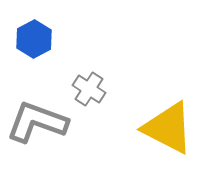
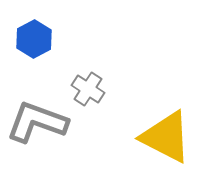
gray cross: moved 1 px left
yellow triangle: moved 2 px left, 9 px down
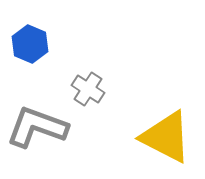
blue hexagon: moved 4 px left, 5 px down; rotated 9 degrees counterclockwise
gray L-shape: moved 5 px down
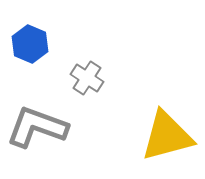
gray cross: moved 1 px left, 11 px up
yellow triangle: moved 1 px right, 1 px up; rotated 42 degrees counterclockwise
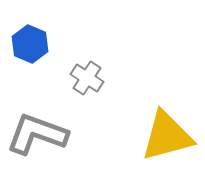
gray L-shape: moved 7 px down
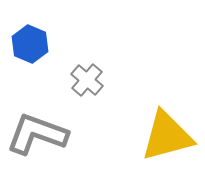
gray cross: moved 2 px down; rotated 8 degrees clockwise
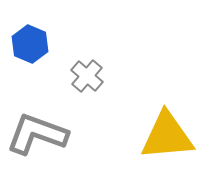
gray cross: moved 4 px up
yellow triangle: rotated 10 degrees clockwise
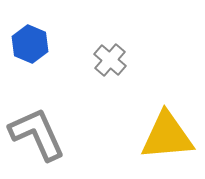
gray cross: moved 23 px right, 16 px up
gray L-shape: rotated 46 degrees clockwise
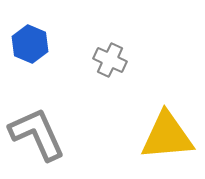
gray cross: rotated 16 degrees counterclockwise
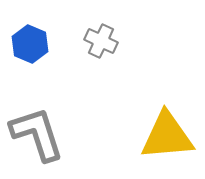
gray cross: moved 9 px left, 19 px up
gray L-shape: rotated 6 degrees clockwise
